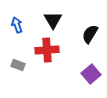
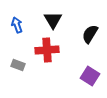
purple square: moved 1 px left, 2 px down; rotated 18 degrees counterclockwise
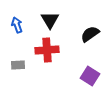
black triangle: moved 3 px left
black semicircle: rotated 24 degrees clockwise
gray rectangle: rotated 24 degrees counterclockwise
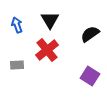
red cross: rotated 35 degrees counterclockwise
gray rectangle: moved 1 px left
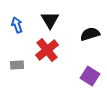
black semicircle: rotated 18 degrees clockwise
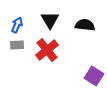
blue arrow: rotated 42 degrees clockwise
black semicircle: moved 5 px left, 9 px up; rotated 24 degrees clockwise
gray rectangle: moved 20 px up
purple square: moved 4 px right
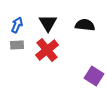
black triangle: moved 2 px left, 3 px down
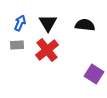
blue arrow: moved 3 px right, 2 px up
purple square: moved 2 px up
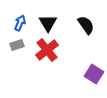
black semicircle: moved 1 px right; rotated 48 degrees clockwise
gray rectangle: rotated 16 degrees counterclockwise
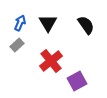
gray rectangle: rotated 24 degrees counterclockwise
red cross: moved 4 px right, 11 px down
purple square: moved 17 px left, 7 px down; rotated 30 degrees clockwise
